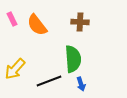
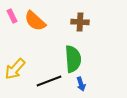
pink rectangle: moved 3 px up
orange semicircle: moved 2 px left, 4 px up; rotated 10 degrees counterclockwise
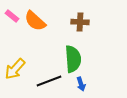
pink rectangle: rotated 24 degrees counterclockwise
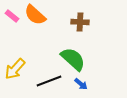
orange semicircle: moved 6 px up
green semicircle: rotated 44 degrees counterclockwise
blue arrow: rotated 32 degrees counterclockwise
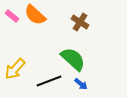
brown cross: rotated 30 degrees clockwise
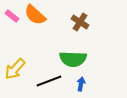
green semicircle: rotated 140 degrees clockwise
blue arrow: rotated 120 degrees counterclockwise
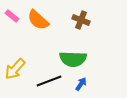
orange semicircle: moved 3 px right, 5 px down
brown cross: moved 1 px right, 2 px up; rotated 12 degrees counterclockwise
blue arrow: rotated 24 degrees clockwise
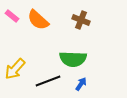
black line: moved 1 px left
